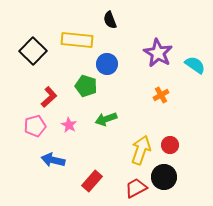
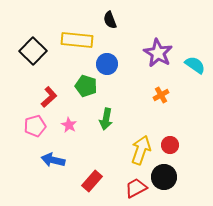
green arrow: rotated 60 degrees counterclockwise
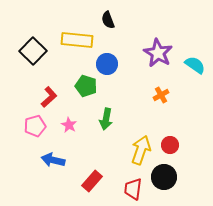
black semicircle: moved 2 px left
red trapezoid: moved 3 px left, 1 px down; rotated 55 degrees counterclockwise
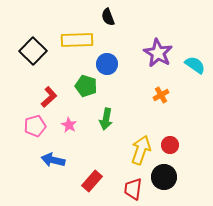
black semicircle: moved 3 px up
yellow rectangle: rotated 8 degrees counterclockwise
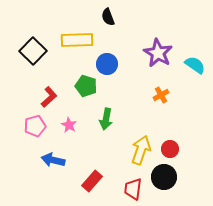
red circle: moved 4 px down
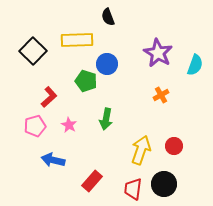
cyan semicircle: rotated 75 degrees clockwise
green pentagon: moved 5 px up
red circle: moved 4 px right, 3 px up
black circle: moved 7 px down
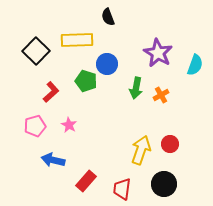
black square: moved 3 px right
red L-shape: moved 2 px right, 5 px up
green arrow: moved 30 px right, 31 px up
red circle: moved 4 px left, 2 px up
red rectangle: moved 6 px left
red trapezoid: moved 11 px left
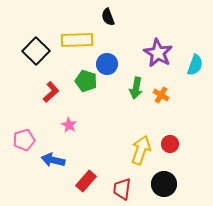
orange cross: rotated 28 degrees counterclockwise
pink pentagon: moved 11 px left, 14 px down
